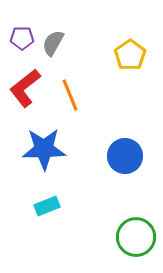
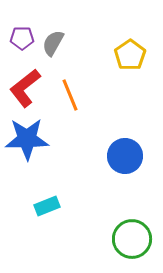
blue star: moved 17 px left, 10 px up
green circle: moved 4 px left, 2 px down
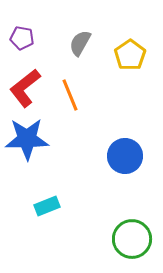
purple pentagon: rotated 10 degrees clockwise
gray semicircle: moved 27 px right
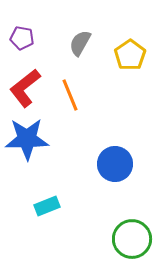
blue circle: moved 10 px left, 8 px down
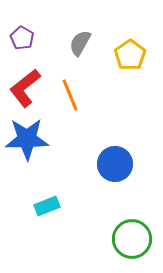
purple pentagon: rotated 20 degrees clockwise
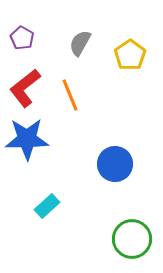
cyan rectangle: rotated 20 degrees counterclockwise
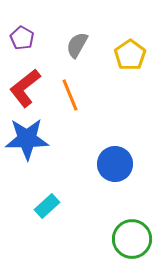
gray semicircle: moved 3 px left, 2 px down
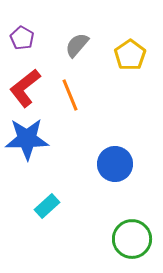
gray semicircle: rotated 12 degrees clockwise
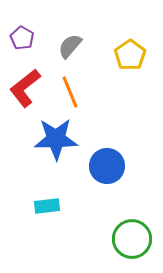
gray semicircle: moved 7 px left, 1 px down
orange line: moved 3 px up
blue star: moved 29 px right
blue circle: moved 8 px left, 2 px down
cyan rectangle: rotated 35 degrees clockwise
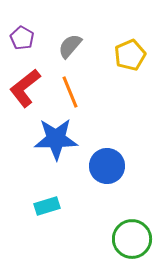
yellow pentagon: rotated 12 degrees clockwise
cyan rectangle: rotated 10 degrees counterclockwise
